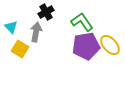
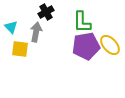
green L-shape: rotated 145 degrees counterclockwise
yellow square: rotated 24 degrees counterclockwise
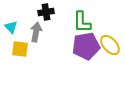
black cross: rotated 21 degrees clockwise
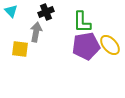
black cross: rotated 14 degrees counterclockwise
cyan triangle: moved 16 px up
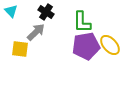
black cross: rotated 35 degrees counterclockwise
gray arrow: rotated 36 degrees clockwise
